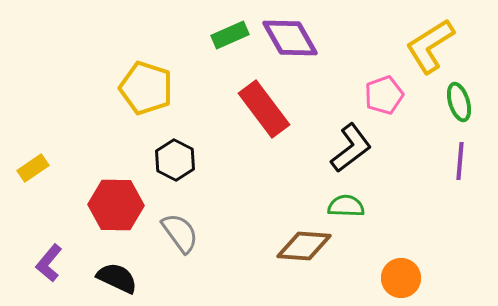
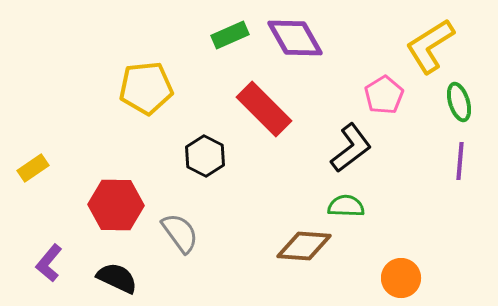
purple diamond: moved 5 px right
yellow pentagon: rotated 24 degrees counterclockwise
pink pentagon: rotated 12 degrees counterclockwise
red rectangle: rotated 8 degrees counterclockwise
black hexagon: moved 30 px right, 4 px up
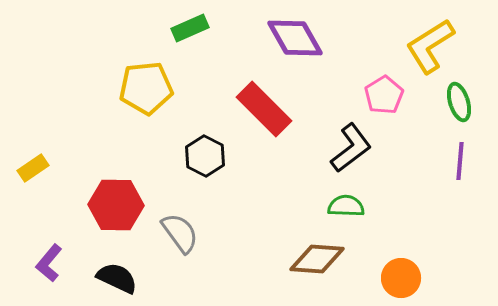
green rectangle: moved 40 px left, 7 px up
brown diamond: moved 13 px right, 13 px down
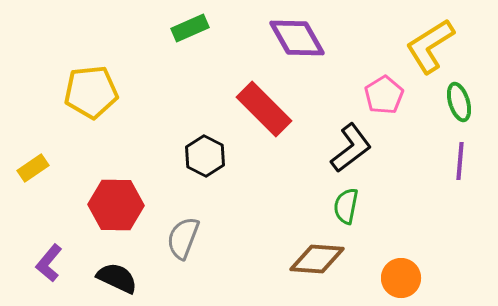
purple diamond: moved 2 px right
yellow pentagon: moved 55 px left, 4 px down
green semicircle: rotated 81 degrees counterclockwise
gray semicircle: moved 3 px right, 5 px down; rotated 123 degrees counterclockwise
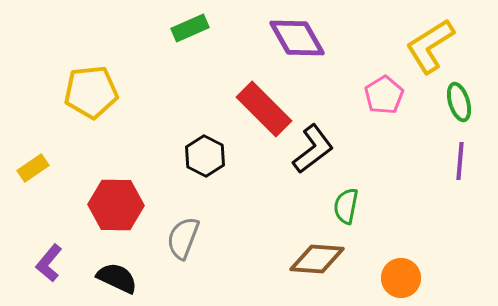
black L-shape: moved 38 px left, 1 px down
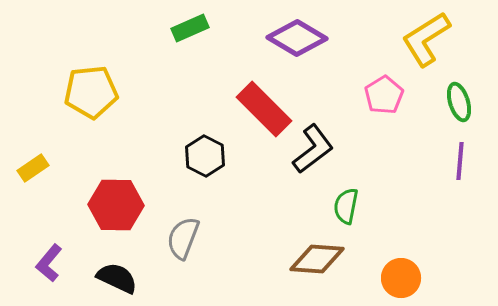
purple diamond: rotated 30 degrees counterclockwise
yellow L-shape: moved 4 px left, 7 px up
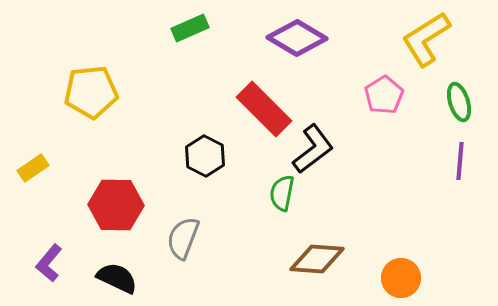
green semicircle: moved 64 px left, 13 px up
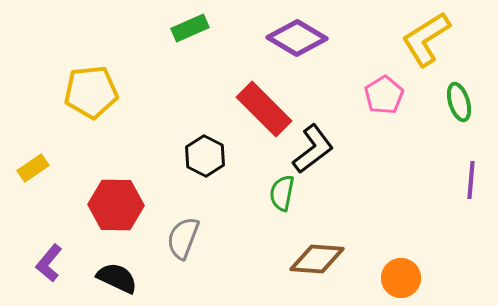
purple line: moved 11 px right, 19 px down
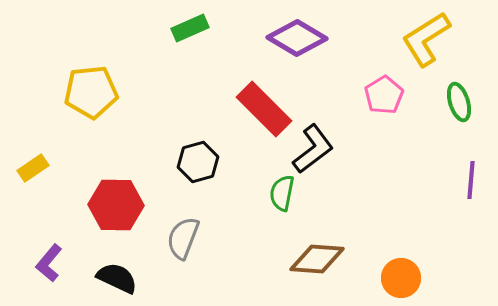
black hexagon: moved 7 px left, 6 px down; rotated 18 degrees clockwise
